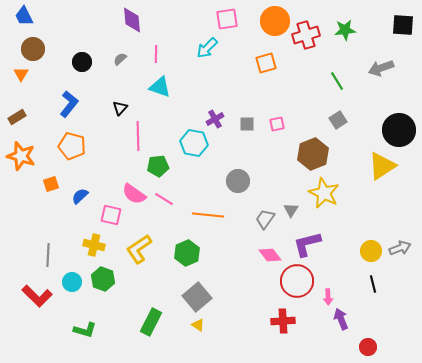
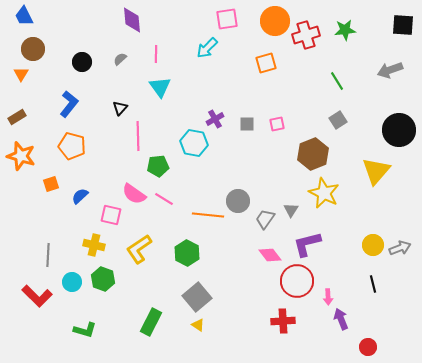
gray arrow at (381, 68): moved 9 px right, 2 px down
cyan triangle at (160, 87): rotated 35 degrees clockwise
yellow triangle at (382, 166): moved 6 px left, 5 px down; rotated 16 degrees counterclockwise
gray circle at (238, 181): moved 20 px down
yellow circle at (371, 251): moved 2 px right, 6 px up
green hexagon at (187, 253): rotated 10 degrees counterclockwise
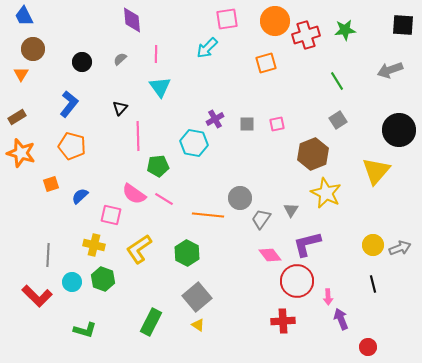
orange star at (21, 156): moved 3 px up
yellow star at (324, 193): moved 2 px right
gray circle at (238, 201): moved 2 px right, 3 px up
gray trapezoid at (265, 219): moved 4 px left
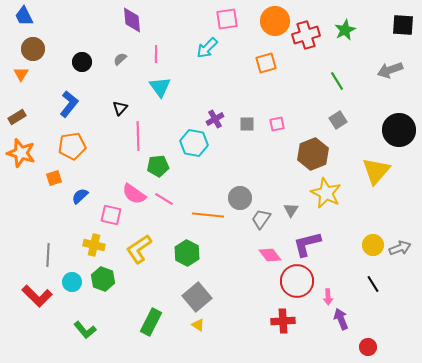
green star at (345, 30): rotated 20 degrees counterclockwise
orange pentagon at (72, 146): rotated 24 degrees counterclockwise
orange square at (51, 184): moved 3 px right, 6 px up
black line at (373, 284): rotated 18 degrees counterclockwise
green L-shape at (85, 330): rotated 35 degrees clockwise
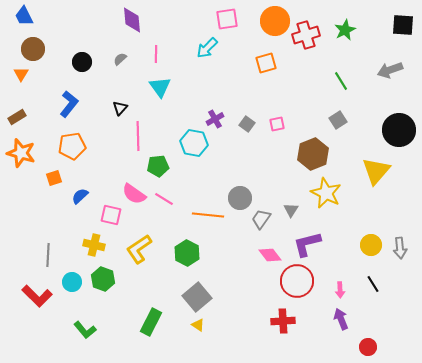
green line at (337, 81): moved 4 px right
gray square at (247, 124): rotated 35 degrees clockwise
yellow circle at (373, 245): moved 2 px left
gray arrow at (400, 248): rotated 105 degrees clockwise
pink arrow at (328, 297): moved 12 px right, 7 px up
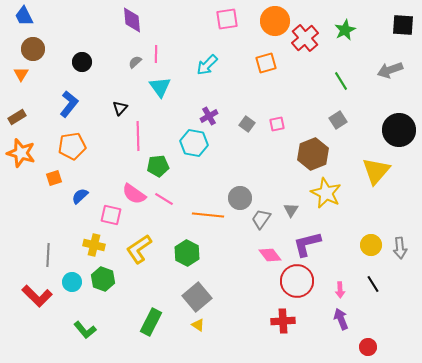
red cross at (306, 35): moved 1 px left, 3 px down; rotated 24 degrees counterclockwise
cyan arrow at (207, 48): moved 17 px down
gray semicircle at (120, 59): moved 15 px right, 3 px down
purple cross at (215, 119): moved 6 px left, 3 px up
